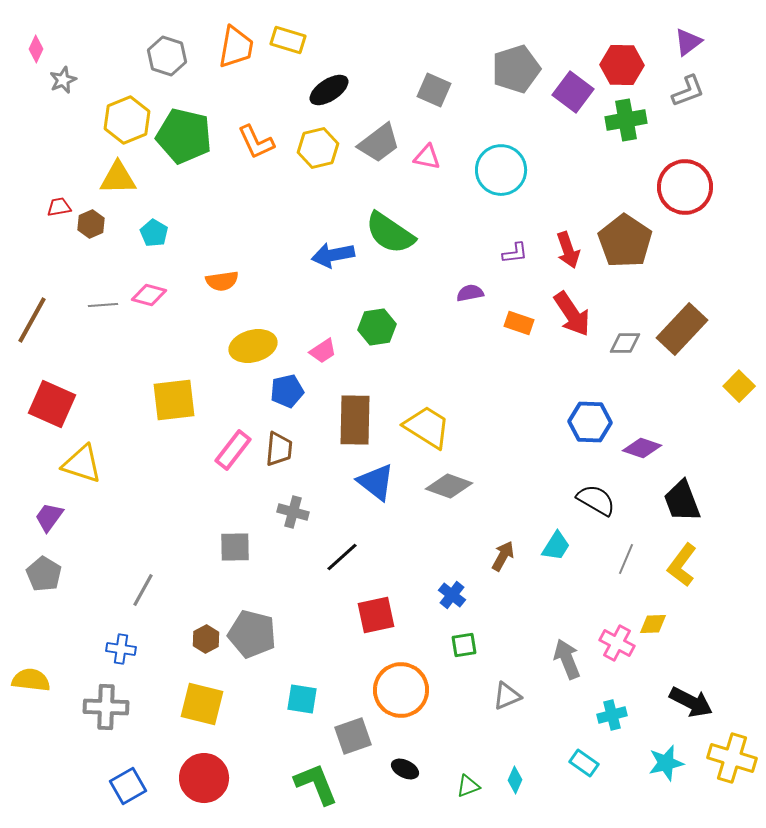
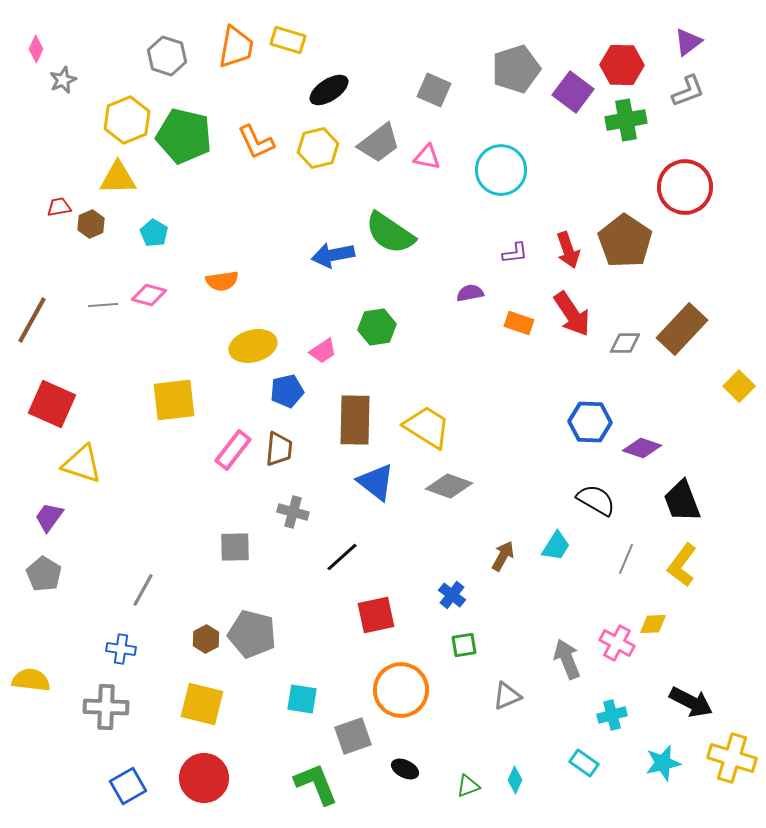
cyan star at (666, 763): moved 3 px left
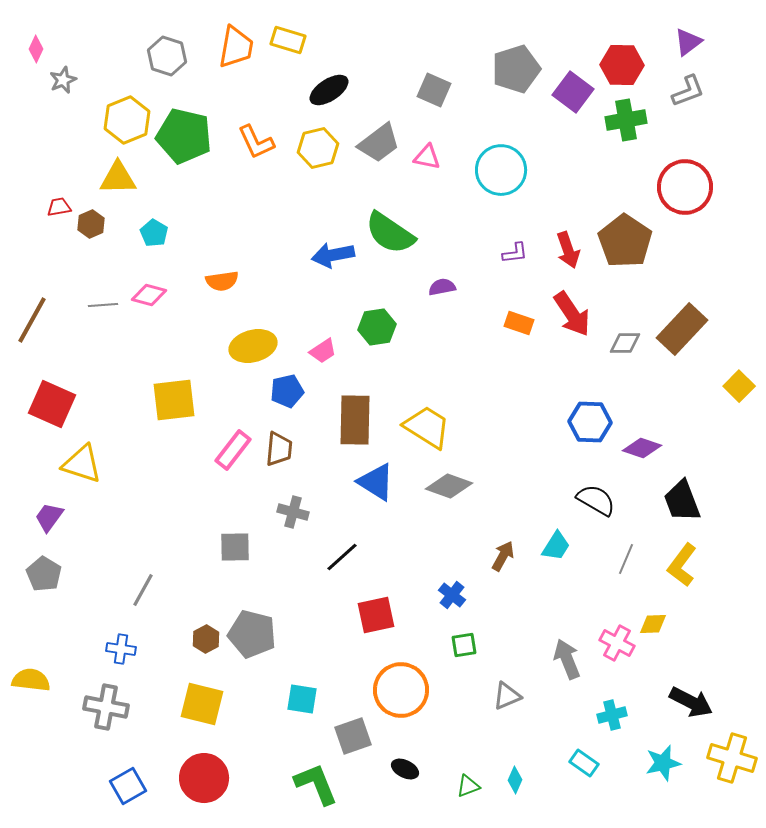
purple semicircle at (470, 293): moved 28 px left, 6 px up
blue triangle at (376, 482): rotated 6 degrees counterclockwise
gray cross at (106, 707): rotated 9 degrees clockwise
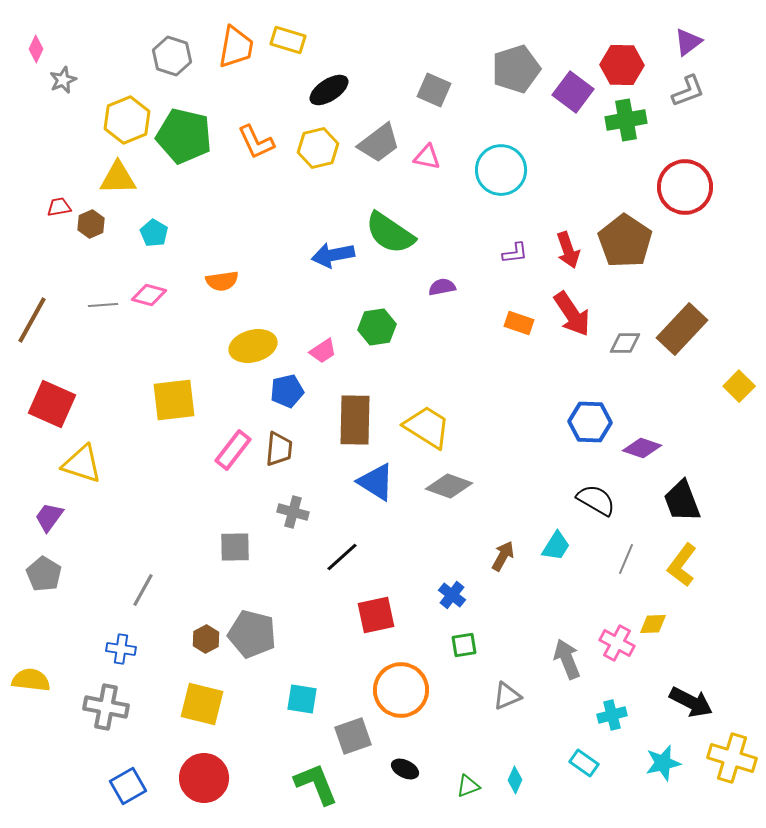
gray hexagon at (167, 56): moved 5 px right
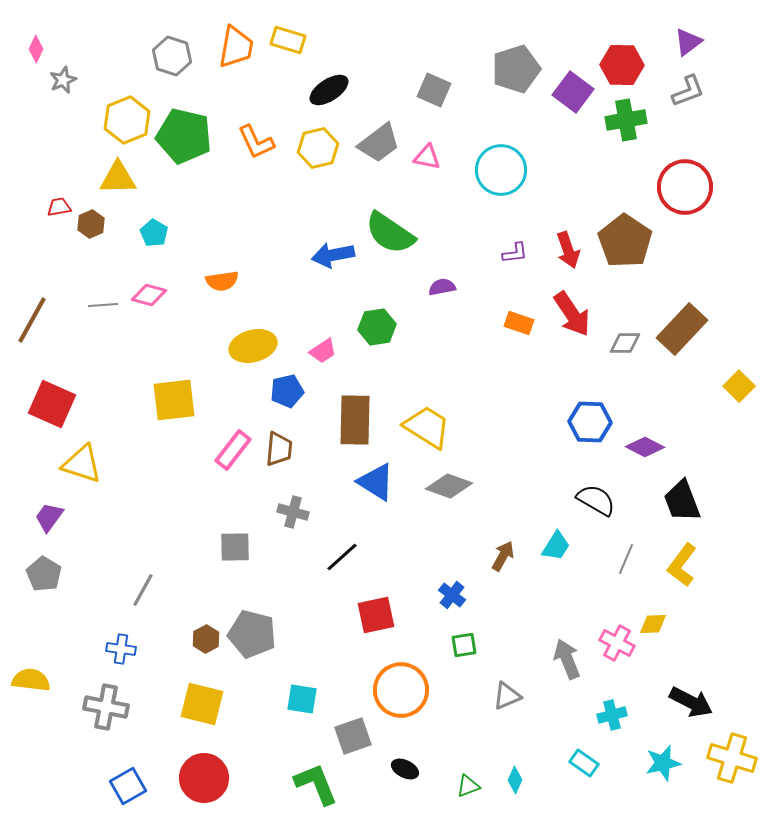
purple diamond at (642, 448): moved 3 px right, 1 px up; rotated 9 degrees clockwise
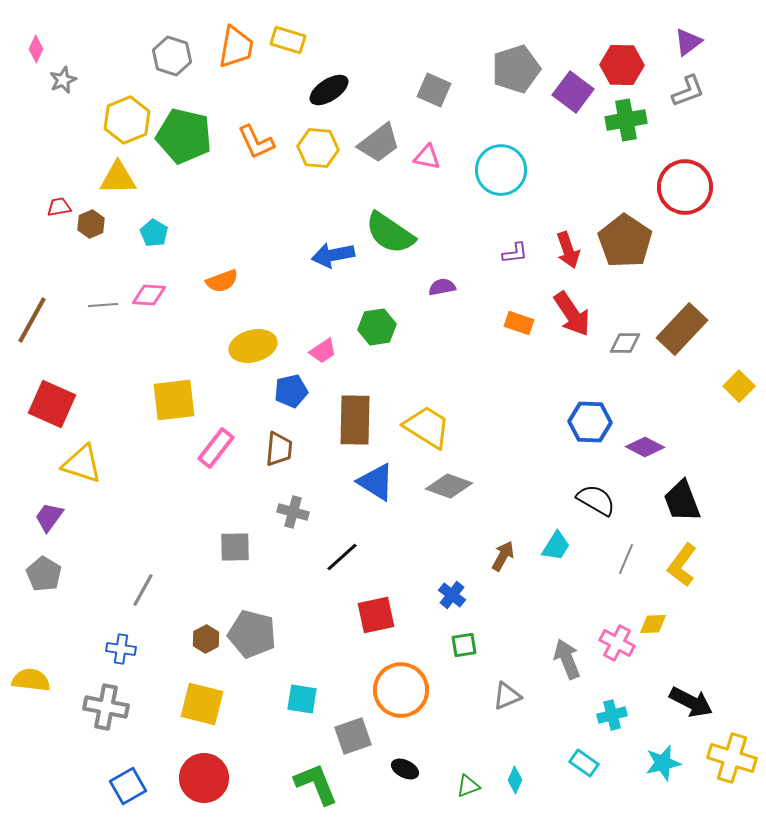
yellow hexagon at (318, 148): rotated 18 degrees clockwise
orange semicircle at (222, 281): rotated 12 degrees counterclockwise
pink diamond at (149, 295): rotated 12 degrees counterclockwise
blue pentagon at (287, 391): moved 4 px right
pink rectangle at (233, 450): moved 17 px left, 2 px up
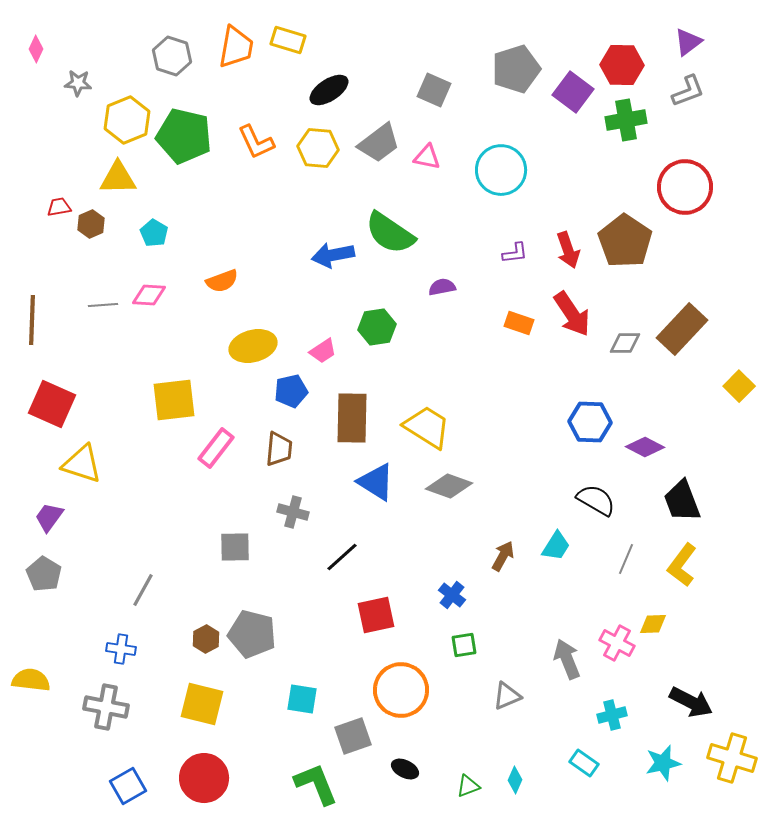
gray star at (63, 80): moved 15 px right, 3 px down; rotated 28 degrees clockwise
brown line at (32, 320): rotated 27 degrees counterclockwise
brown rectangle at (355, 420): moved 3 px left, 2 px up
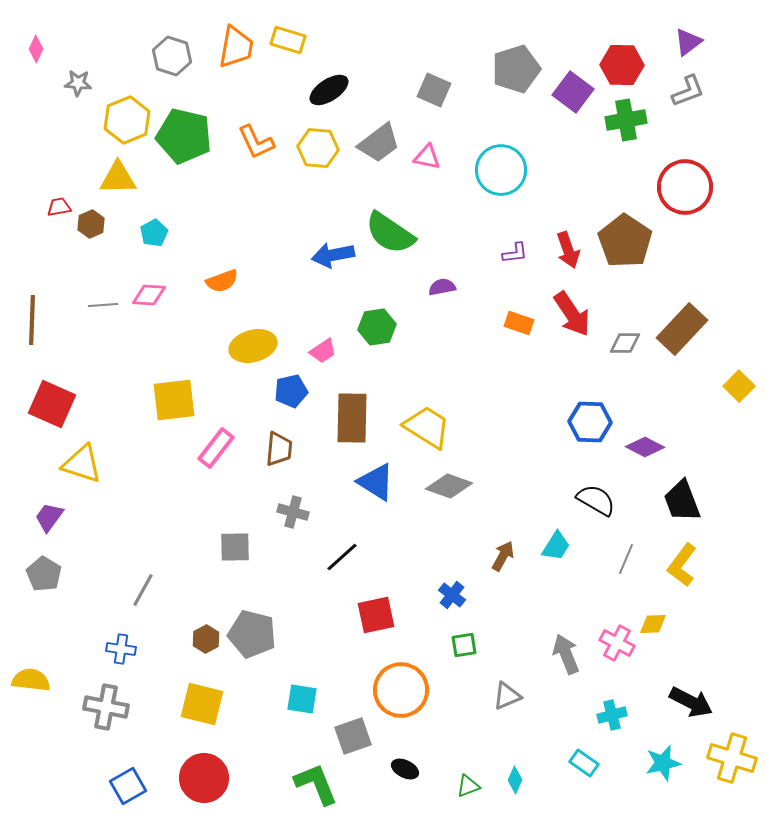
cyan pentagon at (154, 233): rotated 12 degrees clockwise
gray arrow at (567, 659): moved 1 px left, 5 px up
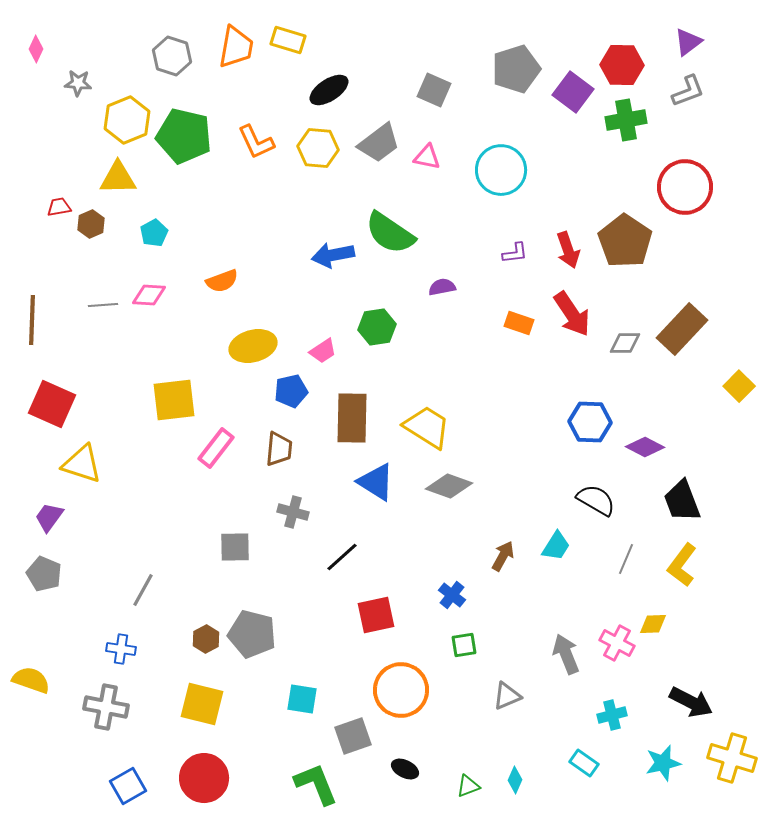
gray pentagon at (44, 574): rotated 8 degrees counterclockwise
yellow semicircle at (31, 680): rotated 12 degrees clockwise
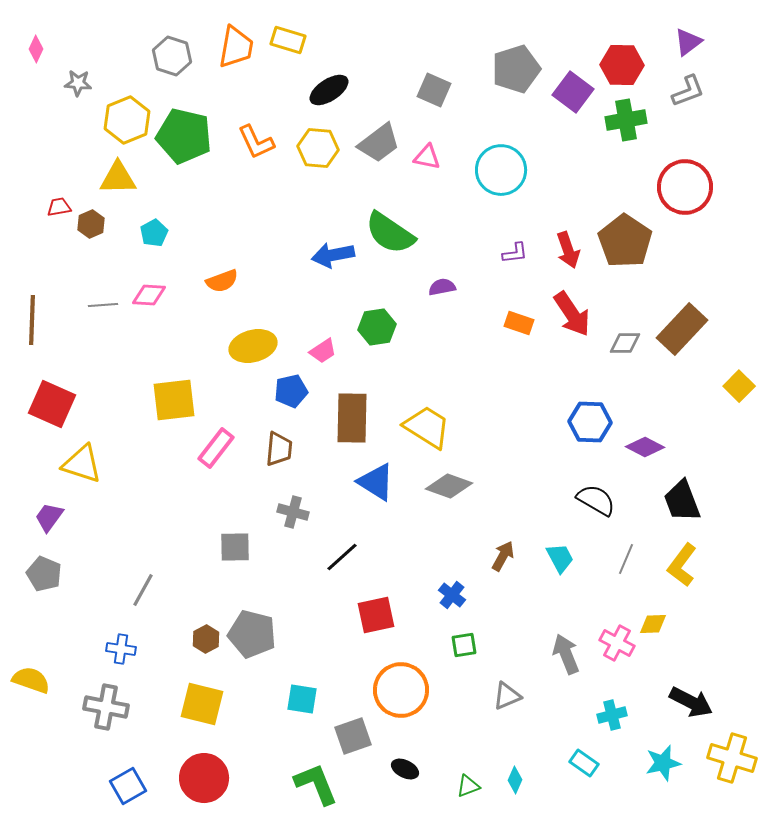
cyan trapezoid at (556, 546): moved 4 px right, 12 px down; rotated 60 degrees counterclockwise
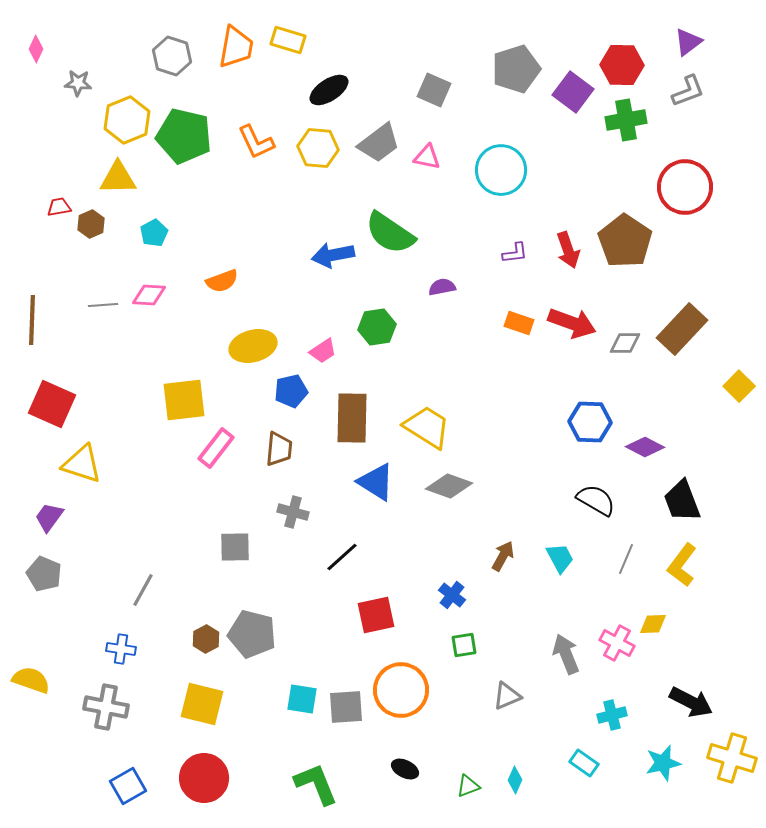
red arrow at (572, 314): moved 9 px down; rotated 36 degrees counterclockwise
yellow square at (174, 400): moved 10 px right
gray square at (353, 736): moved 7 px left, 29 px up; rotated 15 degrees clockwise
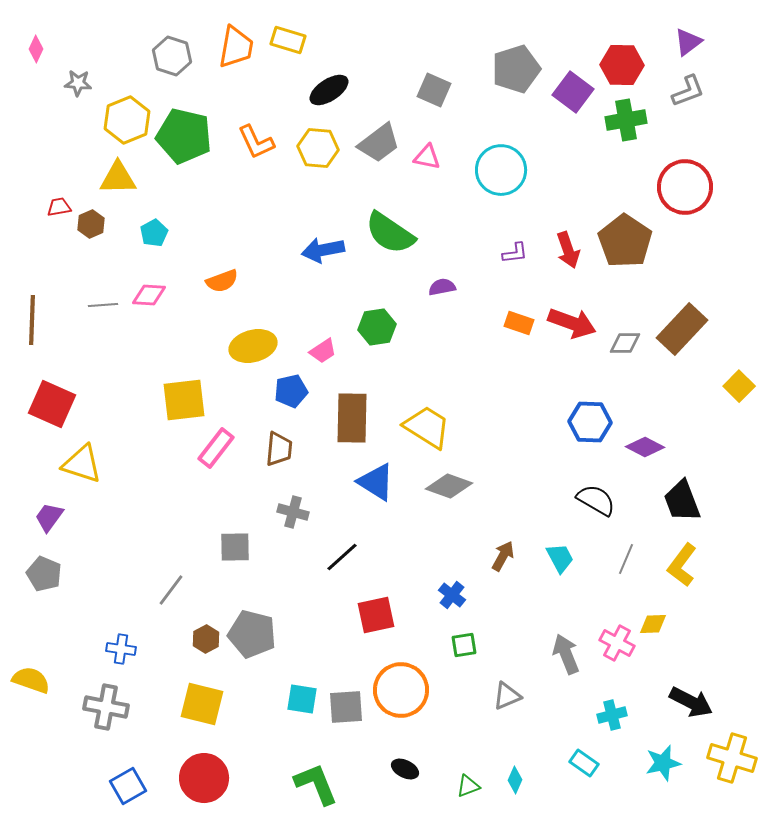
blue arrow at (333, 255): moved 10 px left, 5 px up
gray line at (143, 590): moved 28 px right; rotated 8 degrees clockwise
